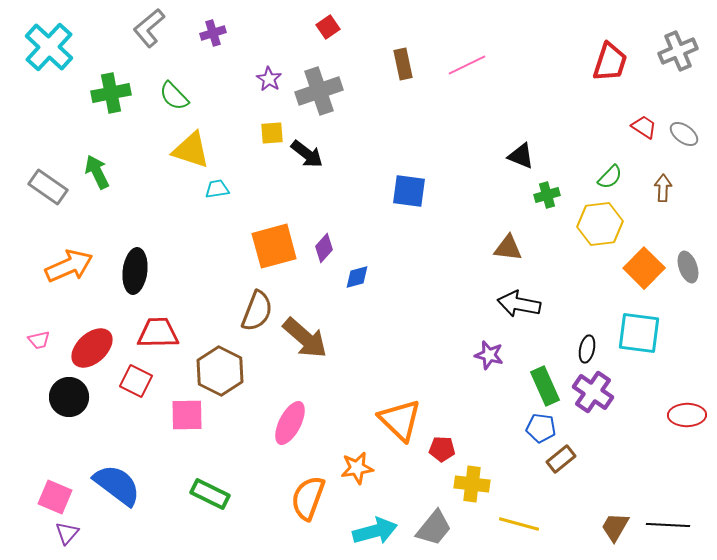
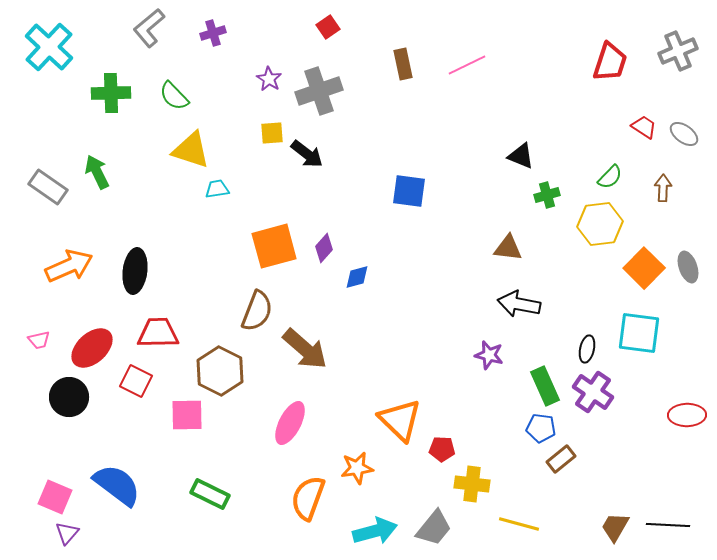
green cross at (111, 93): rotated 9 degrees clockwise
brown arrow at (305, 338): moved 11 px down
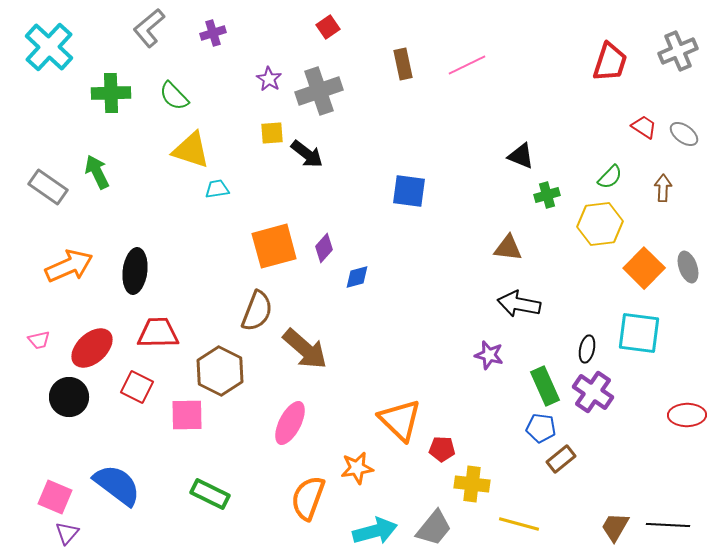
red square at (136, 381): moved 1 px right, 6 px down
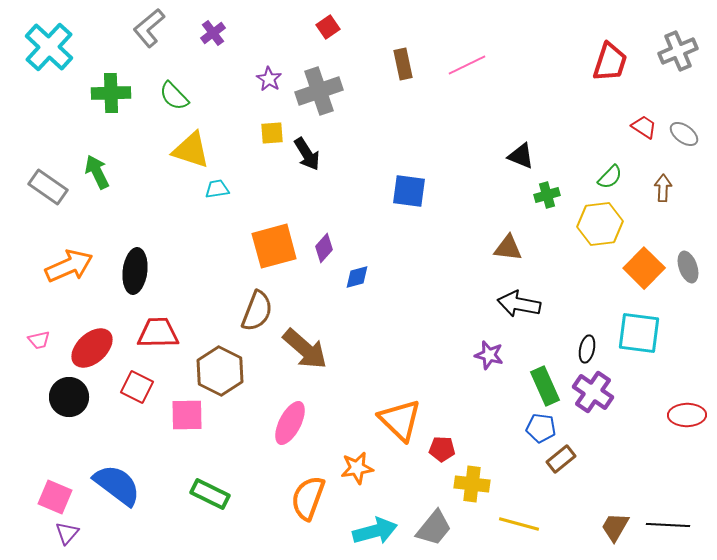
purple cross at (213, 33): rotated 20 degrees counterclockwise
black arrow at (307, 154): rotated 20 degrees clockwise
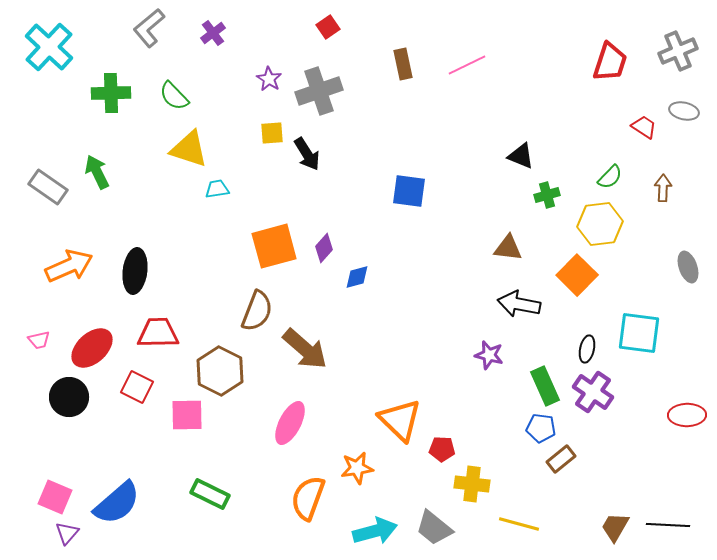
gray ellipse at (684, 134): moved 23 px up; rotated 24 degrees counterclockwise
yellow triangle at (191, 150): moved 2 px left, 1 px up
orange square at (644, 268): moved 67 px left, 7 px down
blue semicircle at (117, 485): moved 18 px down; rotated 102 degrees clockwise
gray trapezoid at (434, 528): rotated 90 degrees clockwise
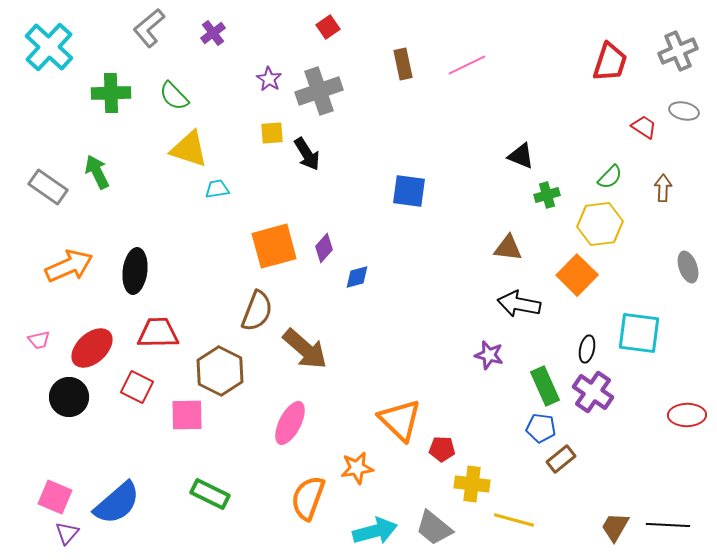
yellow line at (519, 524): moved 5 px left, 4 px up
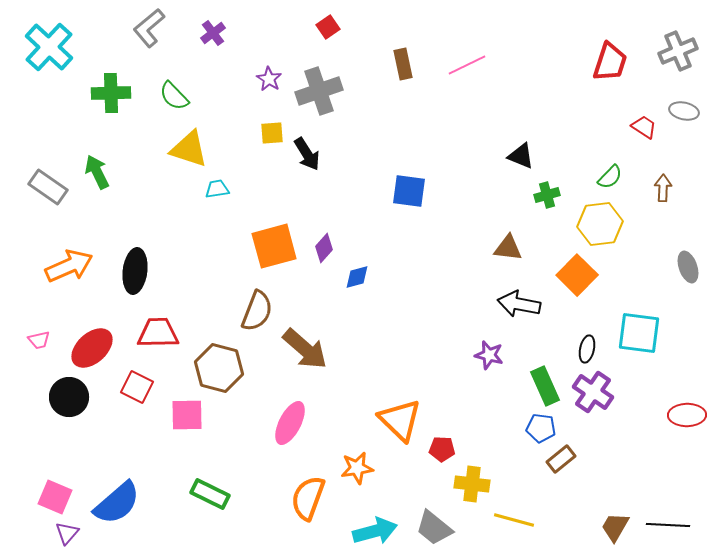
brown hexagon at (220, 371): moved 1 px left, 3 px up; rotated 12 degrees counterclockwise
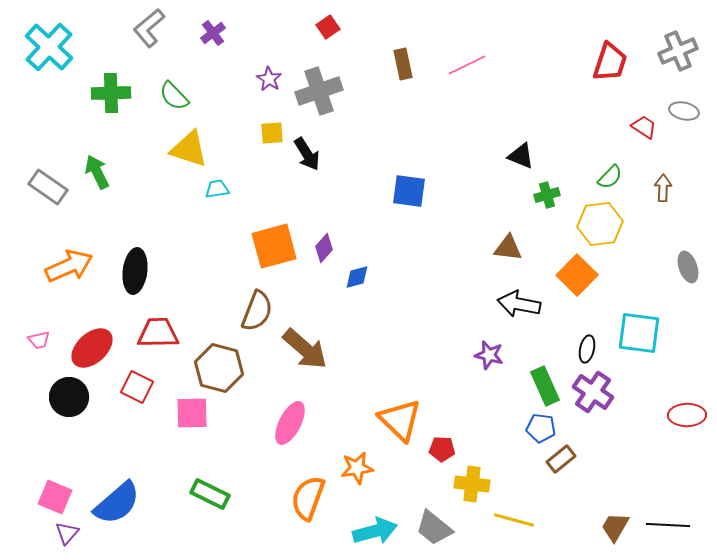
pink square at (187, 415): moved 5 px right, 2 px up
